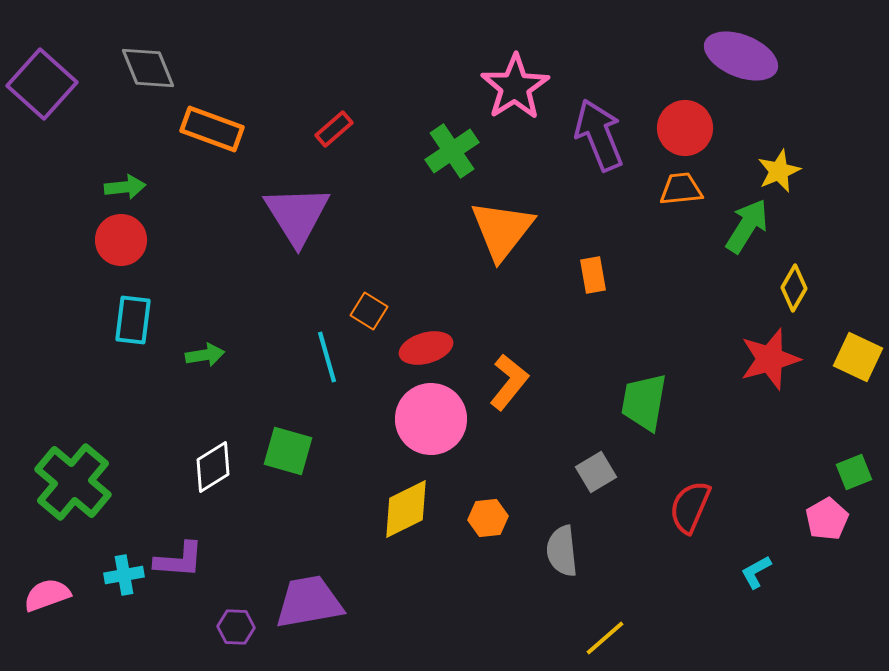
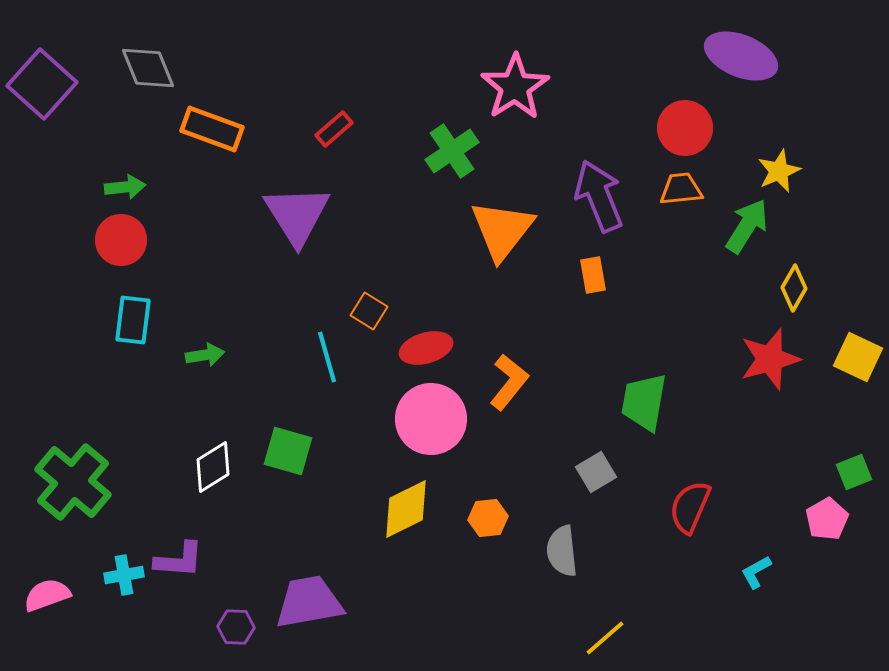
purple arrow at (599, 135): moved 61 px down
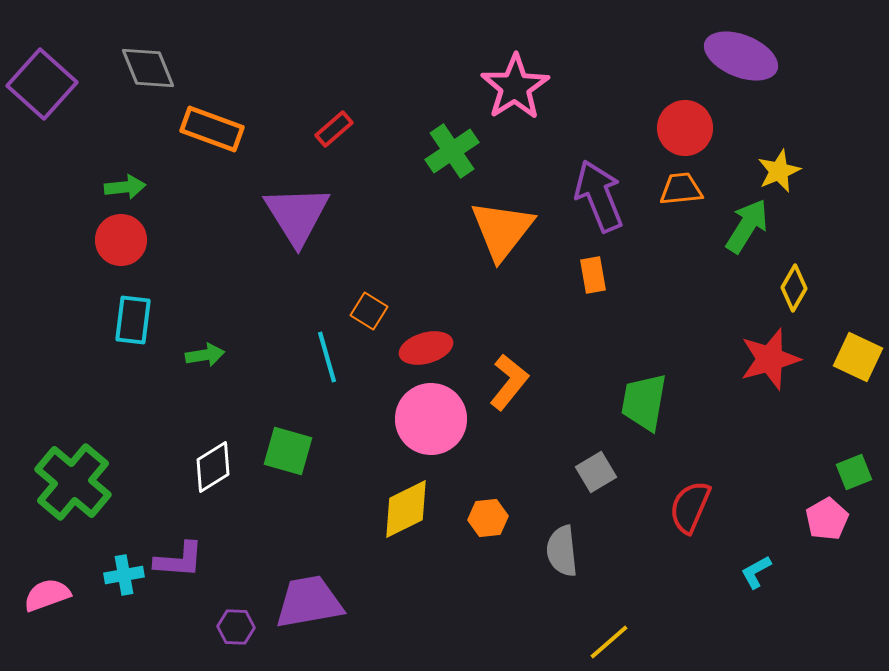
yellow line at (605, 638): moved 4 px right, 4 px down
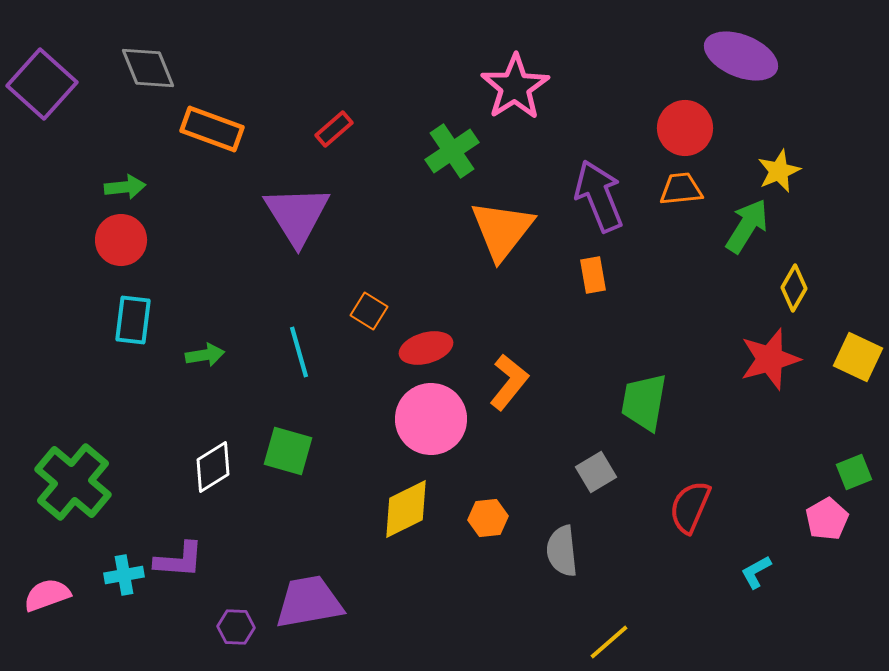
cyan line at (327, 357): moved 28 px left, 5 px up
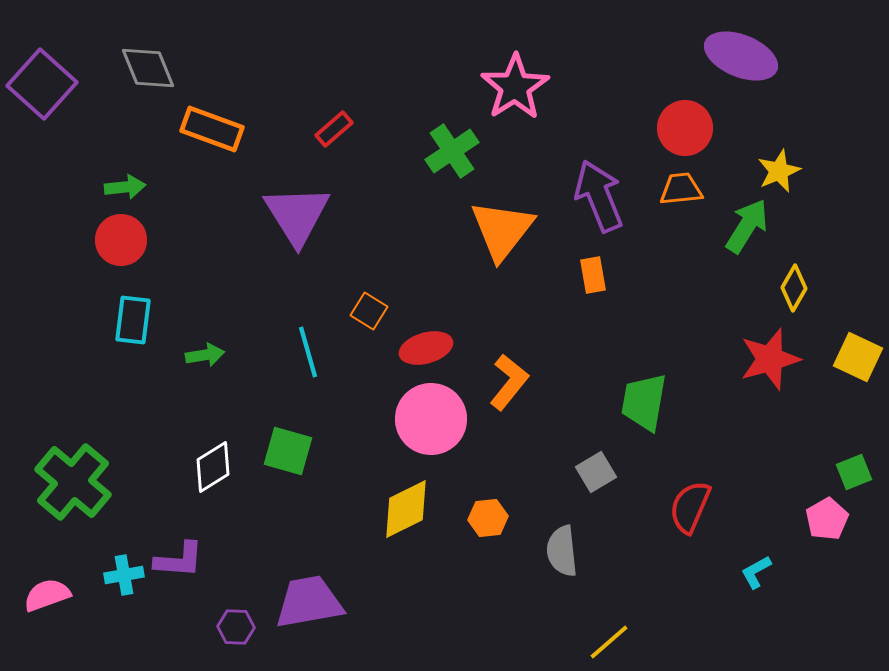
cyan line at (299, 352): moved 9 px right
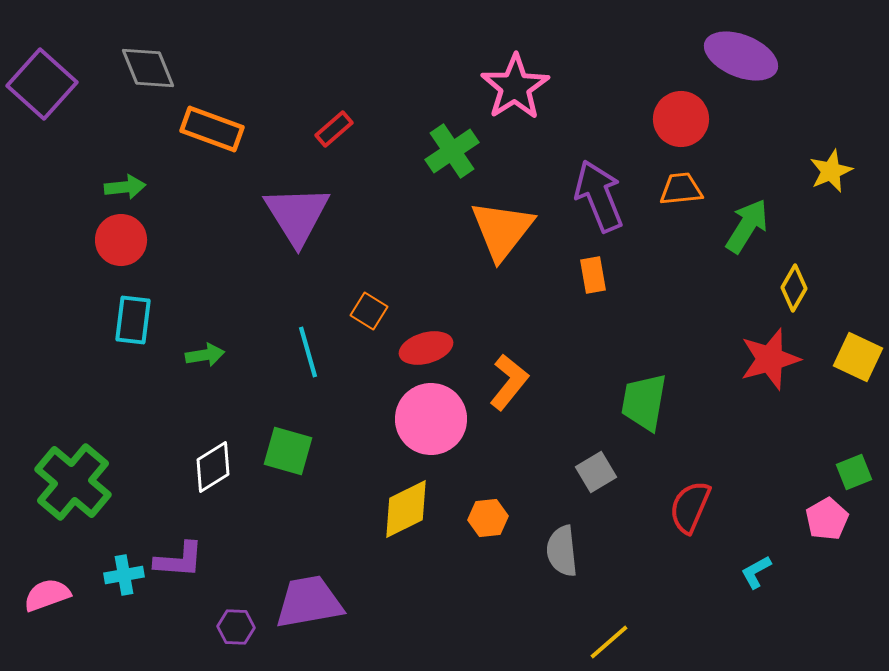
red circle at (685, 128): moved 4 px left, 9 px up
yellow star at (779, 171): moved 52 px right
